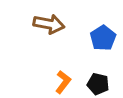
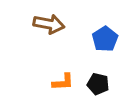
blue pentagon: moved 2 px right, 1 px down
orange L-shape: rotated 50 degrees clockwise
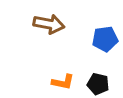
blue pentagon: rotated 25 degrees clockwise
orange L-shape: rotated 15 degrees clockwise
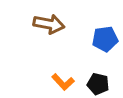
orange L-shape: rotated 35 degrees clockwise
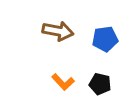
brown arrow: moved 9 px right, 7 px down
black pentagon: moved 2 px right
